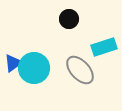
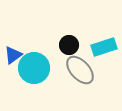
black circle: moved 26 px down
blue triangle: moved 8 px up
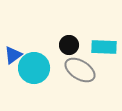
cyan rectangle: rotated 20 degrees clockwise
gray ellipse: rotated 16 degrees counterclockwise
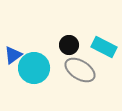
cyan rectangle: rotated 25 degrees clockwise
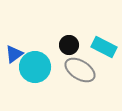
blue triangle: moved 1 px right, 1 px up
cyan circle: moved 1 px right, 1 px up
